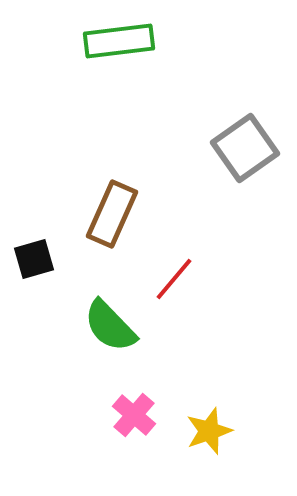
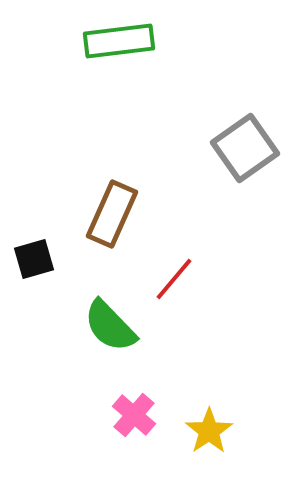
yellow star: rotated 15 degrees counterclockwise
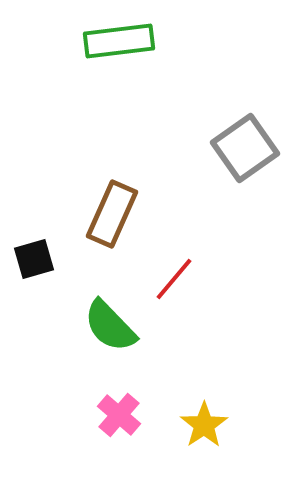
pink cross: moved 15 px left
yellow star: moved 5 px left, 6 px up
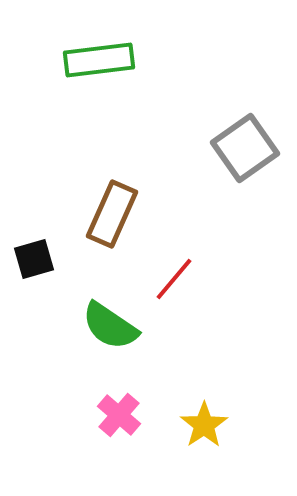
green rectangle: moved 20 px left, 19 px down
green semicircle: rotated 12 degrees counterclockwise
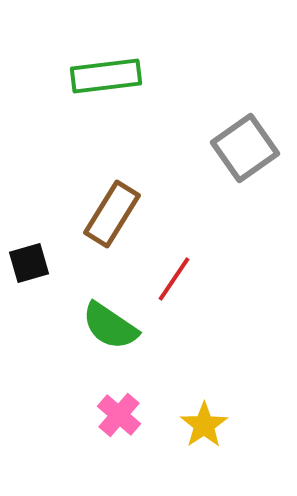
green rectangle: moved 7 px right, 16 px down
brown rectangle: rotated 8 degrees clockwise
black square: moved 5 px left, 4 px down
red line: rotated 6 degrees counterclockwise
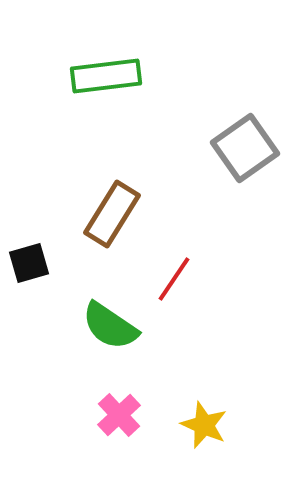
pink cross: rotated 6 degrees clockwise
yellow star: rotated 15 degrees counterclockwise
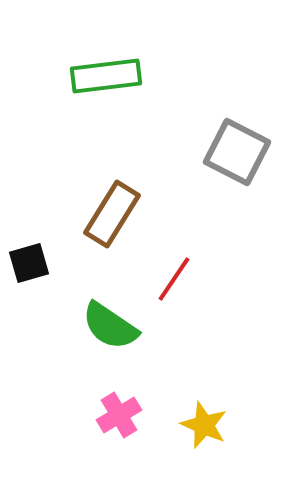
gray square: moved 8 px left, 4 px down; rotated 28 degrees counterclockwise
pink cross: rotated 12 degrees clockwise
